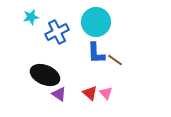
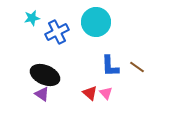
cyan star: moved 1 px right, 1 px down
blue L-shape: moved 14 px right, 13 px down
brown line: moved 22 px right, 7 px down
purple triangle: moved 17 px left
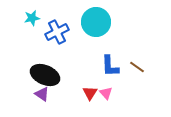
red triangle: rotated 21 degrees clockwise
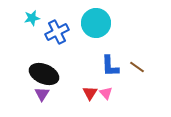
cyan circle: moved 1 px down
black ellipse: moved 1 px left, 1 px up
purple triangle: rotated 28 degrees clockwise
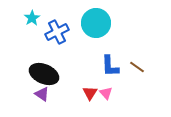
cyan star: rotated 21 degrees counterclockwise
purple triangle: rotated 28 degrees counterclockwise
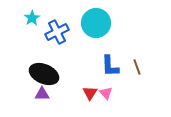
brown line: rotated 35 degrees clockwise
purple triangle: rotated 35 degrees counterclockwise
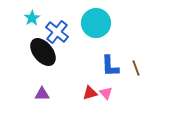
blue cross: rotated 25 degrees counterclockwise
brown line: moved 1 px left, 1 px down
black ellipse: moved 1 px left, 22 px up; rotated 28 degrees clockwise
red triangle: rotated 42 degrees clockwise
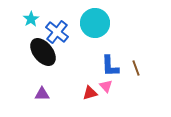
cyan star: moved 1 px left, 1 px down
cyan circle: moved 1 px left
pink triangle: moved 7 px up
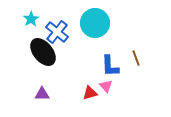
brown line: moved 10 px up
